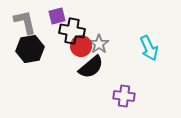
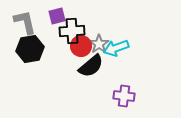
black cross: rotated 15 degrees counterclockwise
cyan arrow: moved 33 px left; rotated 95 degrees clockwise
black semicircle: moved 1 px up
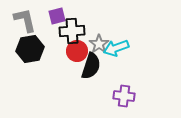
gray L-shape: moved 2 px up
red circle: moved 4 px left, 5 px down
black semicircle: rotated 32 degrees counterclockwise
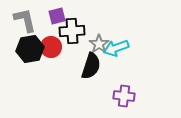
red circle: moved 26 px left, 4 px up
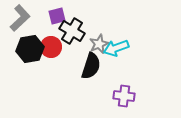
gray L-shape: moved 5 px left, 2 px up; rotated 60 degrees clockwise
black cross: rotated 35 degrees clockwise
gray star: rotated 12 degrees clockwise
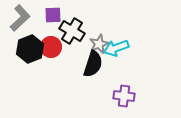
purple square: moved 4 px left, 1 px up; rotated 12 degrees clockwise
black hexagon: rotated 12 degrees counterclockwise
black semicircle: moved 2 px right, 2 px up
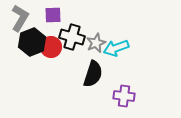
gray L-shape: rotated 16 degrees counterclockwise
black cross: moved 6 px down; rotated 15 degrees counterclockwise
gray star: moved 3 px left, 1 px up
black hexagon: moved 2 px right, 7 px up
black semicircle: moved 10 px down
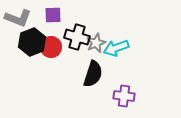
gray L-shape: moved 2 px left; rotated 80 degrees clockwise
black cross: moved 5 px right
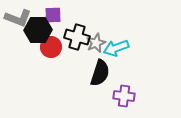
black hexagon: moved 6 px right, 12 px up; rotated 20 degrees clockwise
black semicircle: moved 7 px right, 1 px up
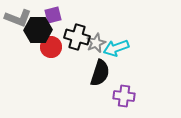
purple square: rotated 12 degrees counterclockwise
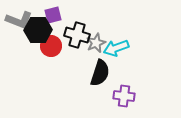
gray L-shape: moved 1 px right, 2 px down
black cross: moved 2 px up
red circle: moved 1 px up
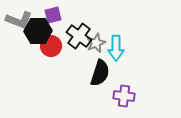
black hexagon: moved 1 px down
black cross: moved 2 px right, 1 px down; rotated 20 degrees clockwise
cyan arrow: rotated 70 degrees counterclockwise
